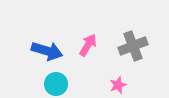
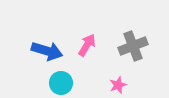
pink arrow: moved 1 px left
cyan circle: moved 5 px right, 1 px up
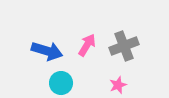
gray cross: moved 9 px left
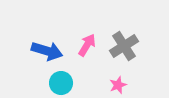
gray cross: rotated 12 degrees counterclockwise
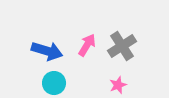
gray cross: moved 2 px left
cyan circle: moved 7 px left
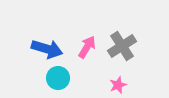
pink arrow: moved 2 px down
blue arrow: moved 2 px up
cyan circle: moved 4 px right, 5 px up
